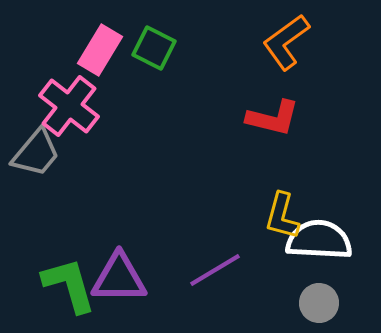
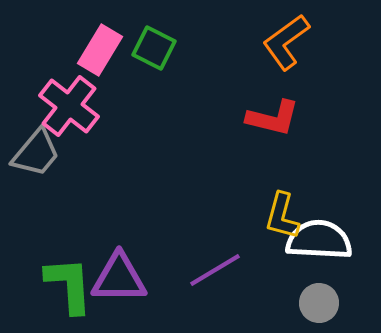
green L-shape: rotated 12 degrees clockwise
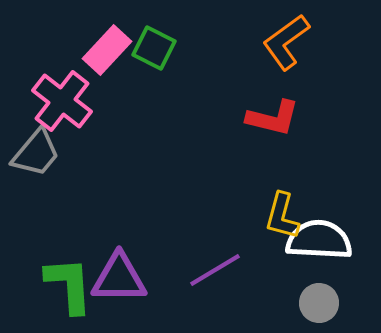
pink rectangle: moved 7 px right; rotated 12 degrees clockwise
pink cross: moved 7 px left, 5 px up
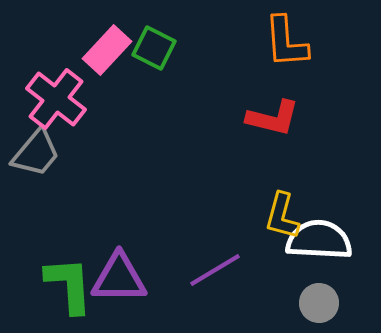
orange L-shape: rotated 58 degrees counterclockwise
pink cross: moved 6 px left, 2 px up
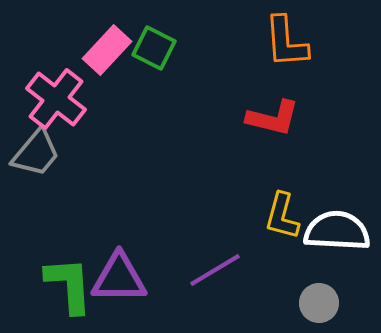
white semicircle: moved 18 px right, 9 px up
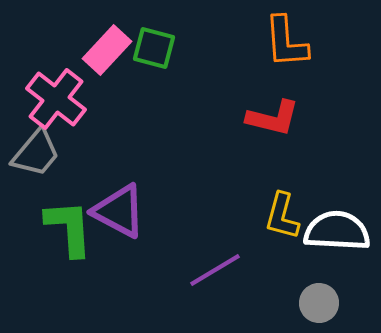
green square: rotated 12 degrees counterclockwise
purple triangle: moved 67 px up; rotated 28 degrees clockwise
green L-shape: moved 57 px up
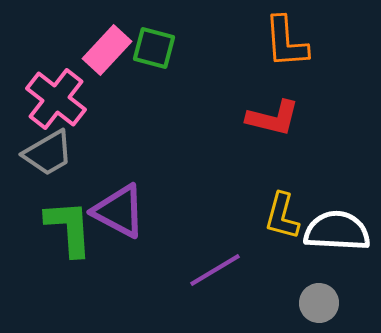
gray trapezoid: moved 12 px right; rotated 20 degrees clockwise
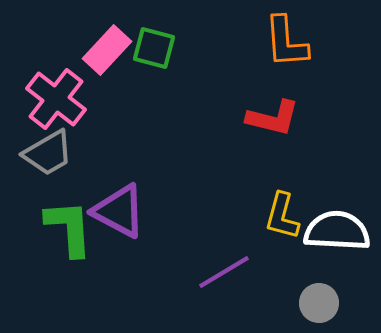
purple line: moved 9 px right, 2 px down
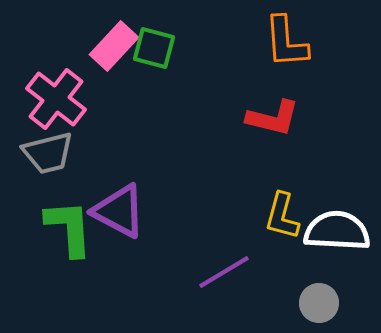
pink rectangle: moved 7 px right, 4 px up
gray trapezoid: rotated 16 degrees clockwise
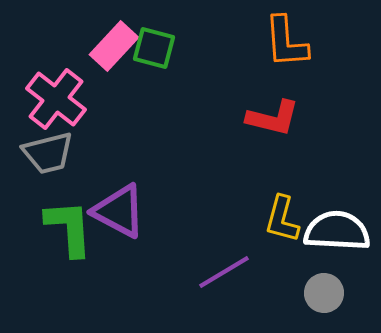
yellow L-shape: moved 3 px down
gray circle: moved 5 px right, 10 px up
